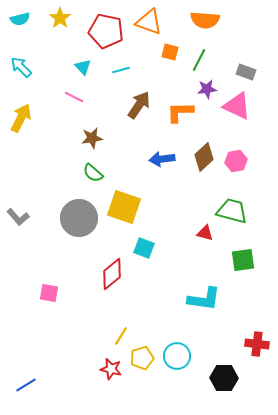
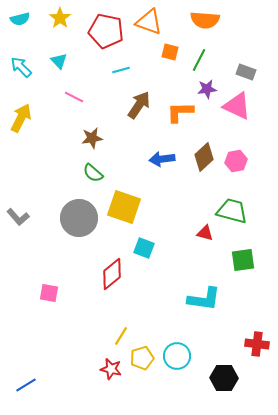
cyan triangle: moved 24 px left, 6 px up
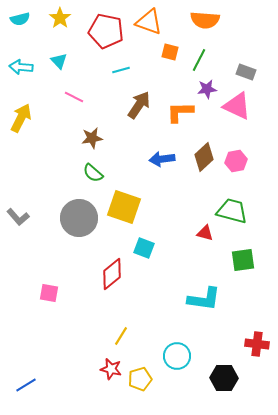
cyan arrow: rotated 40 degrees counterclockwise
yellow pentagon: moved 2 px left, 21 px down
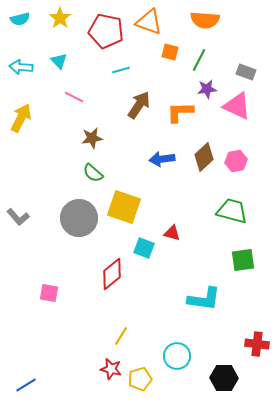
red triangle: moved 33 px left
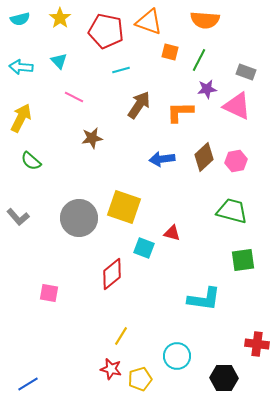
green semicircle: moved 62 px left, 12 px up
blue line: moved 2 px right, 1 px up
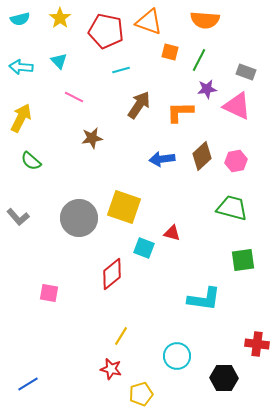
brown diamond: moved 2 px left, 1 px up
green trapezoid: moved 3 px up
yellow pentagon: moved 1 px right, 15 px down
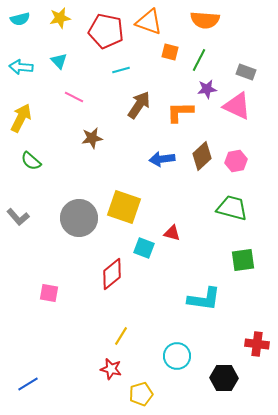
yellow star: rotated 25 degrees clockwise
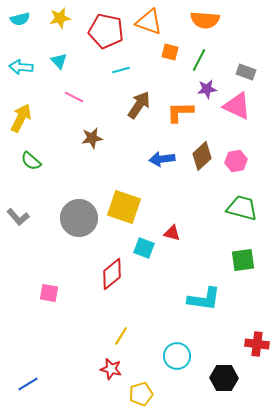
green trapezoid: moved 10 px right
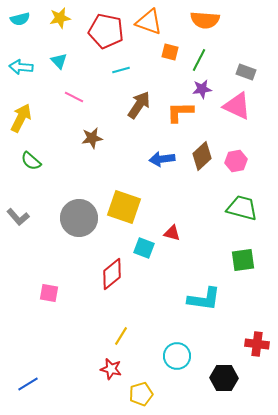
purple star: moved 5 px left
